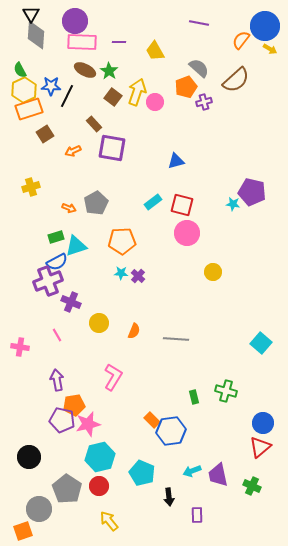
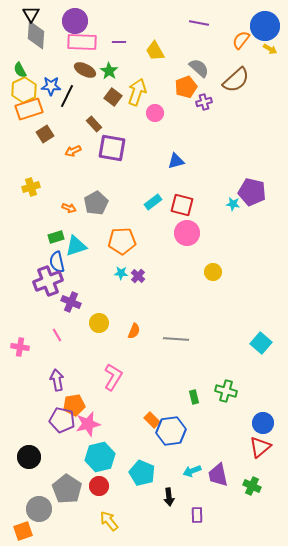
pink circle at (155, 102): moved 11 px down
blue semicircle at (57, 262): rotated 105 degrees clockwise
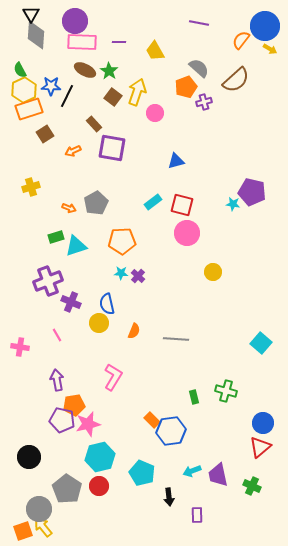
blue semicircle at (57, 262): moved 50 px right, 42 px down
yellow arrow at (109, 521): moved 66 px left, 6 px down
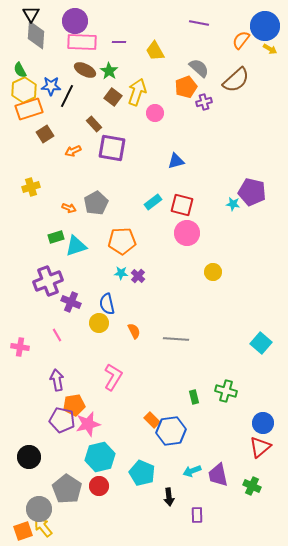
orange semicircle at (134, 331): rotated 49 degrees counterclockwise
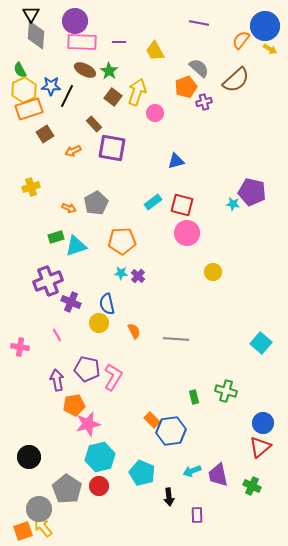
purple pentagon at (62, 420): moved 25 px right, 51 px up
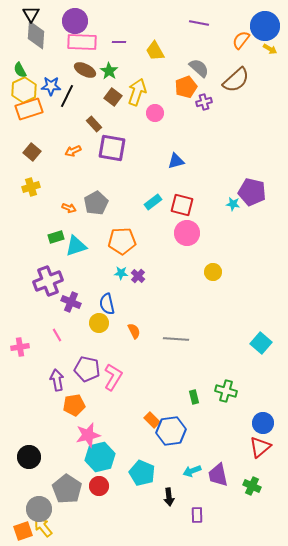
brown square at (45, 134): moved 13 px left, 18 px down; rotated 18 degrees counterclockwise
pink cross at (20, 347): rotated 18 degrees counterclockwise
pink star at (88, 424): moved 11 px down
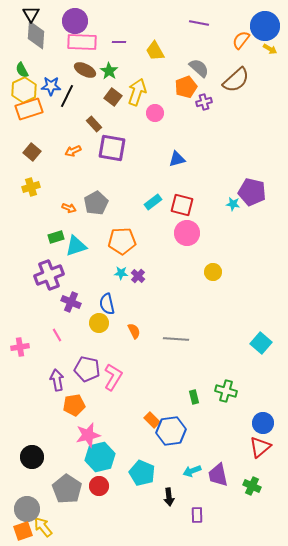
green semicircle at (20, 70): moved 2 px right
blue triangle at (176, 161): moved 1 px right, 2 px up
purple cross at (48, 281): moved 1 px right, 6 px up
black circle at (29, 457): moved 3 px right
gray circle at (39, 509): moved 12 px left
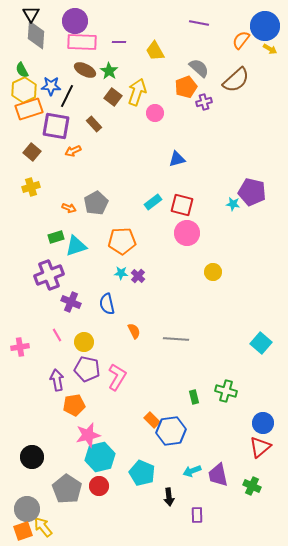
purple square at (112, 148): moved 56 px left, 22 px up
yellow circle at (99, 323): moved 15 px left, 19 px down
pink L-shape at (113, 377): moved 4 px right
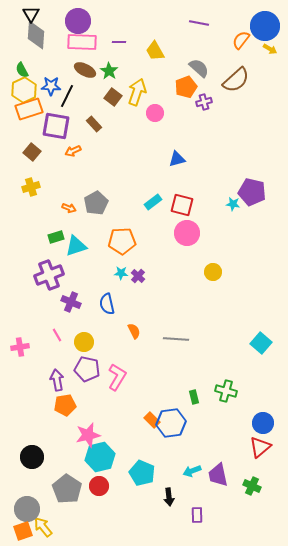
purple circle at (75, 21): moved 3 px right
orange pentagon at (74, 405): moved 9 px left
blue hexagon at (171, 431): moved 8 px up
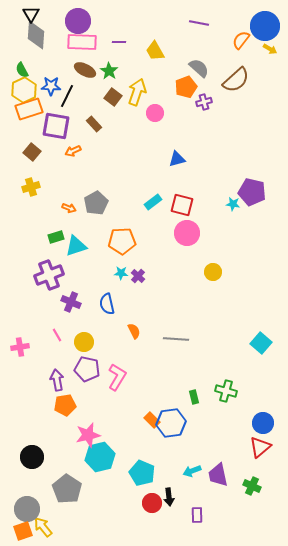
red circle at (99, 486): moved 53 px right, 17 px down
